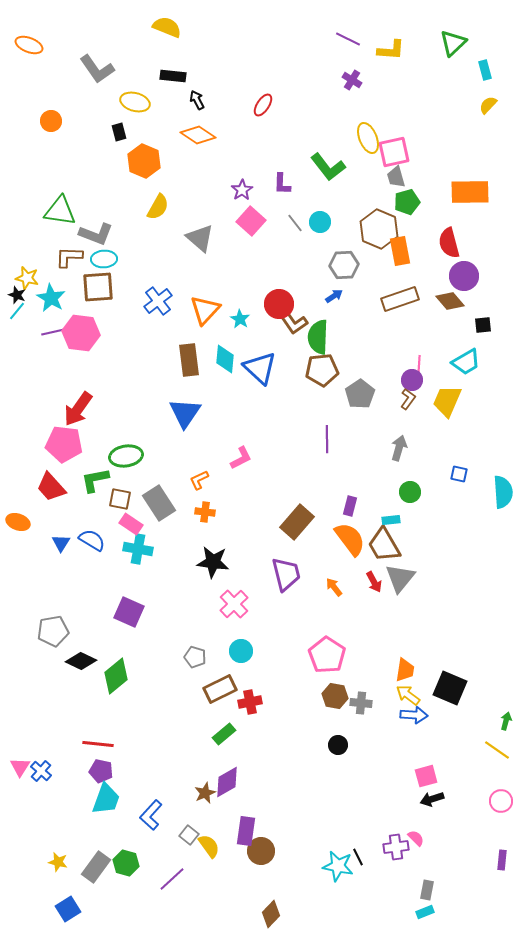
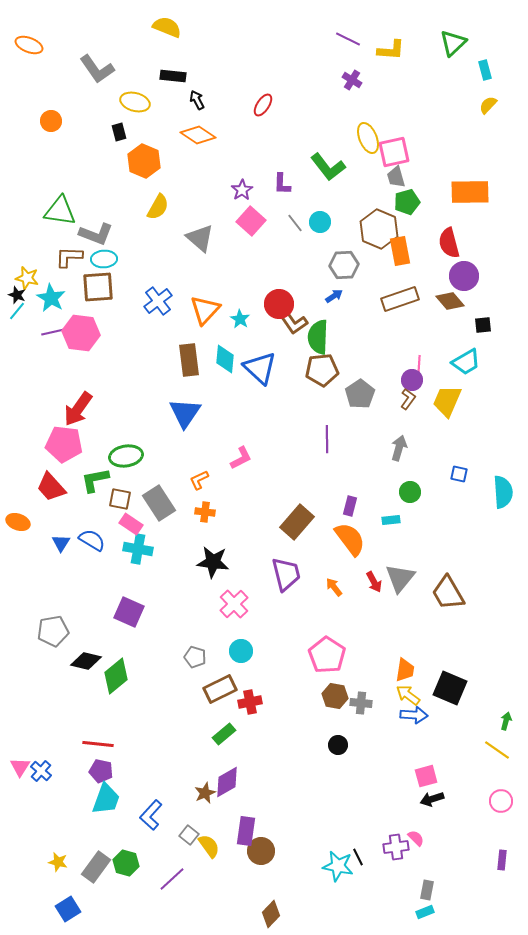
brown trapezoid at (384, 545): moved 64 px right, 48 px down
black diamond at (81, 661): moved 5 px right; rotated 12 degrees counterclockwise
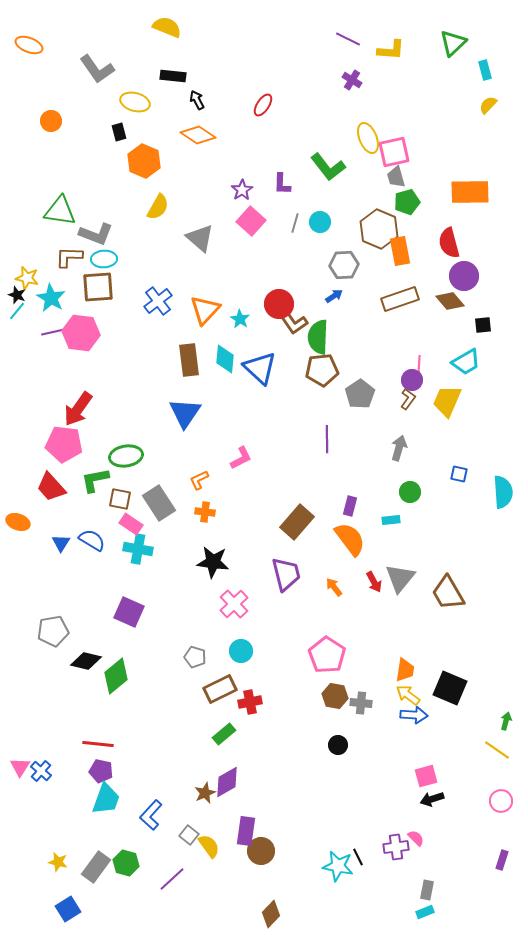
gray line at (295, 223): rotated 54 degrees clockwise
purple rectangle at (502, 860): rotated 12 degrees clockwise
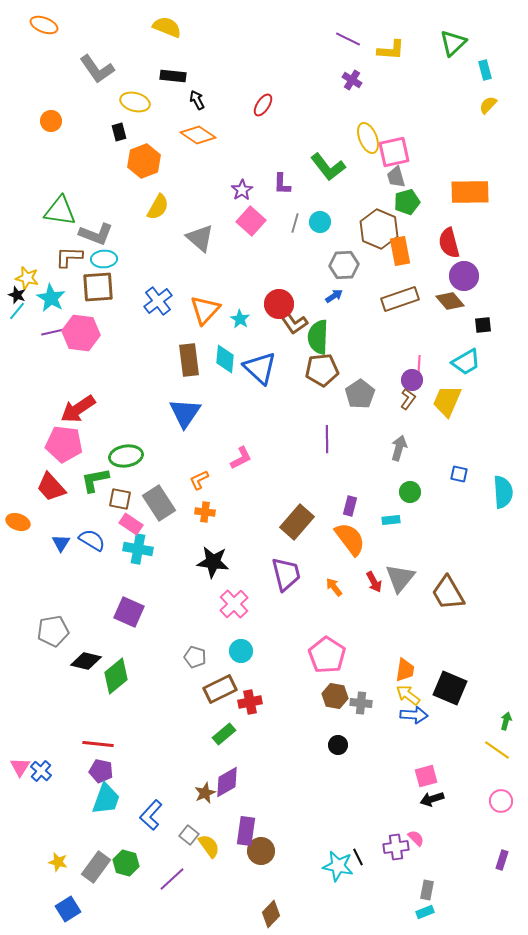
orange ellipse at (29, 45): moved 15 px right, 20 px up
orange hexagon at (144, 161): rotated 16 degrees clockwise
red arrow at (78, 409): rotated 21 degrees clockwise
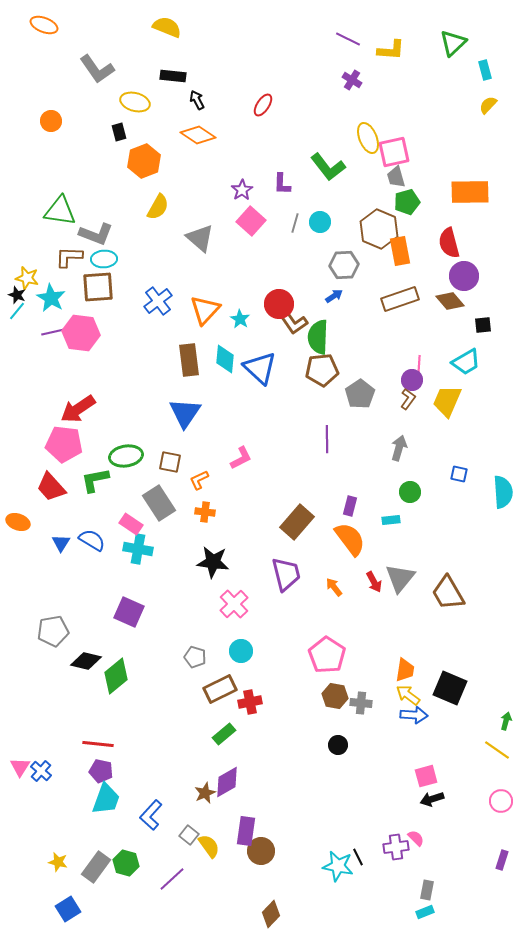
brown square at (120, 499): moved 50 px right, 37 px up
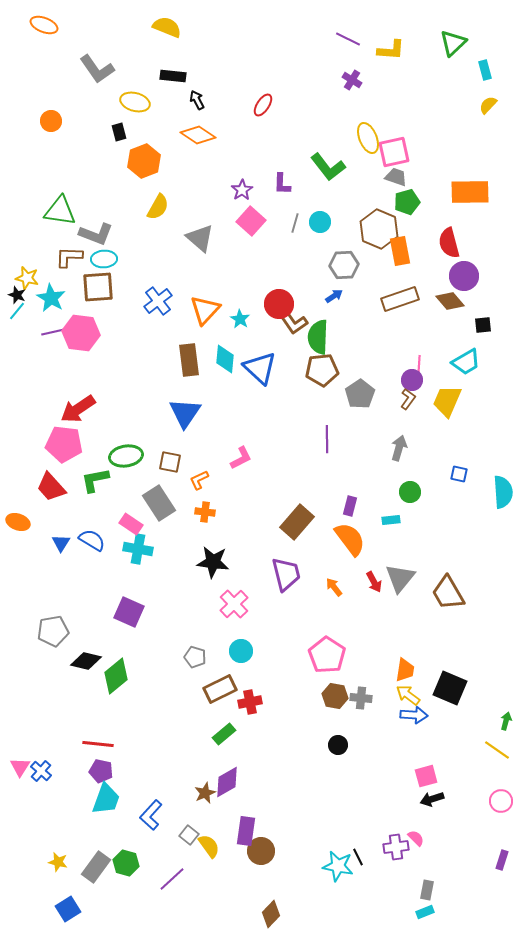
gray trapezoid at (396, 177): rotated 125 degrees clockwise
gray cross at (361, 703): moved 5 px up
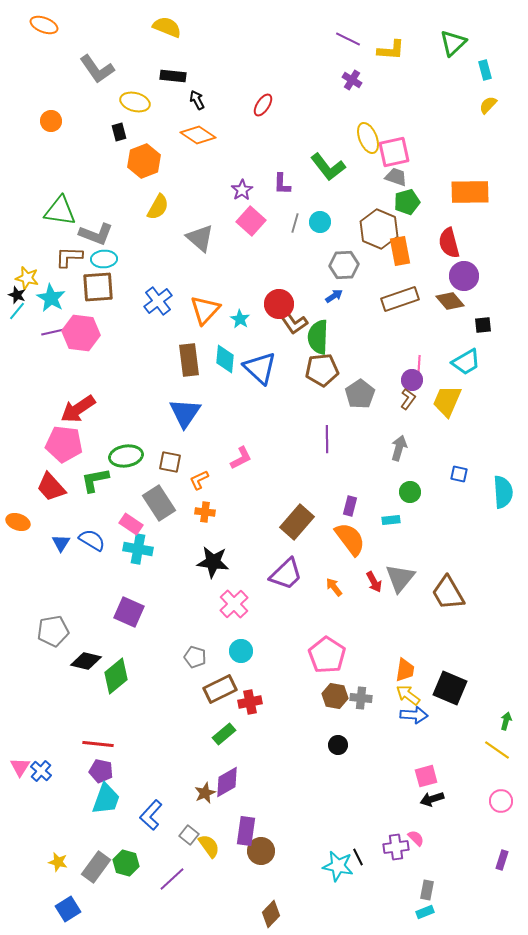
purple trapezoid at (286, 574): rotated 60 degrees clockwise
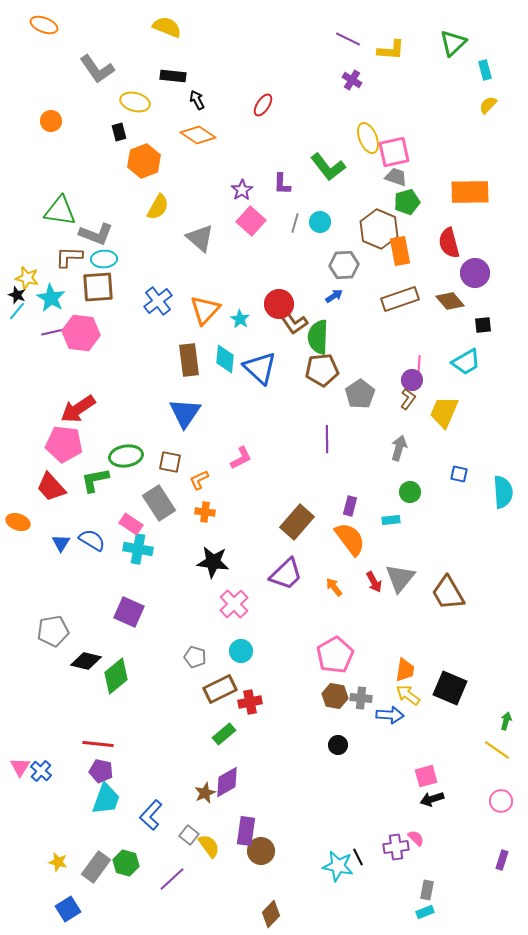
purple circle at (464, 276): moved 11 px right, 3 px up
yellow trapezoid at (447, 401): moved 3 px left, 11 px down
pink pentagon at (327, 655): moved 8 px right; rotated 9 degrees clockwise
blue arrow at (414, 715): moved 24 px left
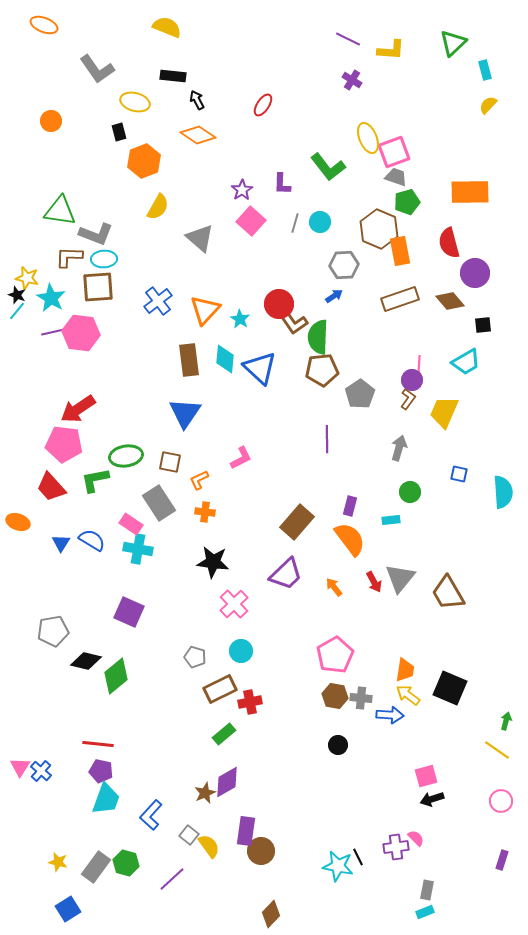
pink square at (394, 152): rotated 8 degrees counterclockwise
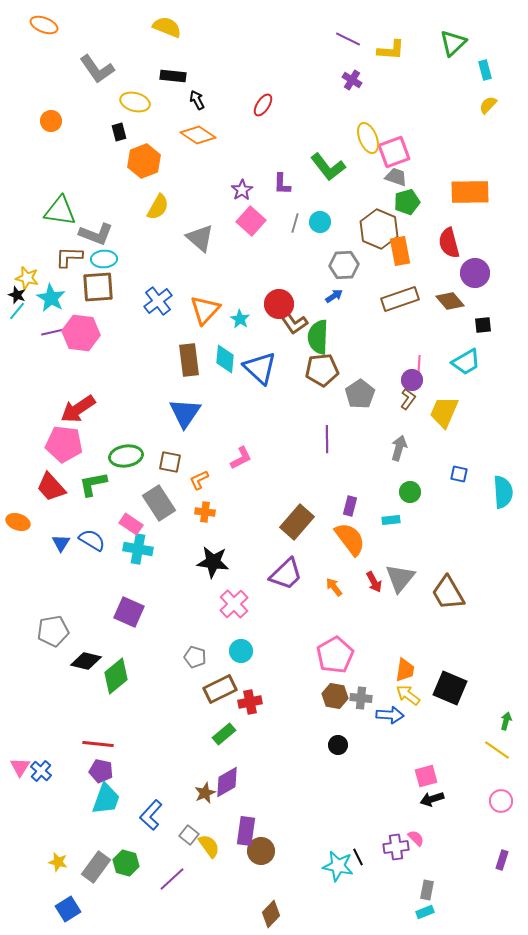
green L-shape at (95, 480): moved 2 px left, 4 px down
